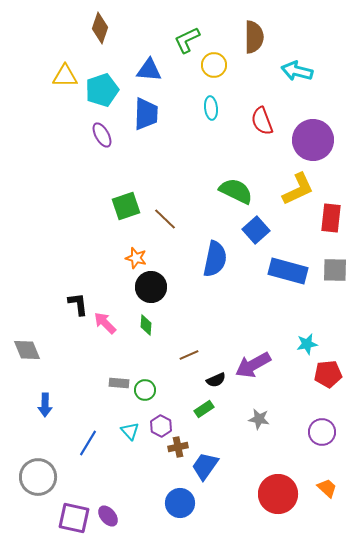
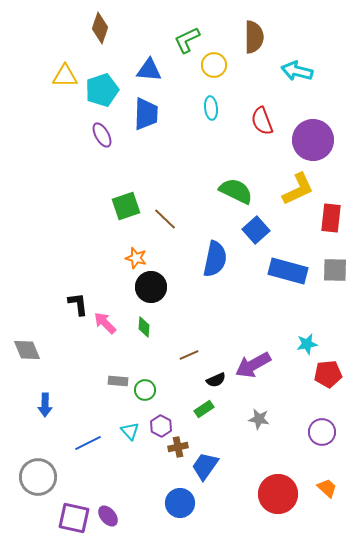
green diamond at (146, 325): moved 2 px left, 2 px down
gray rectangle at (119, 383): moved 1 px left, 2 px up
blue line at (88, 443): rotated 32 degrees clockwise
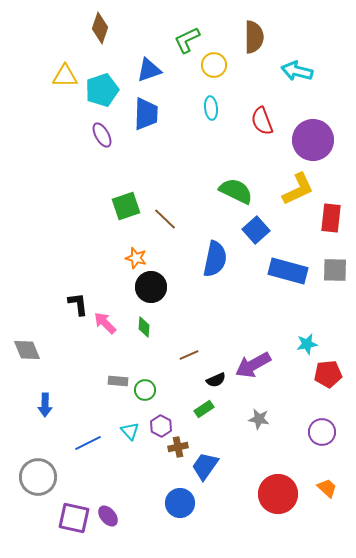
blue triangle at (149, 70): rotated 24 degrees counterclockwise
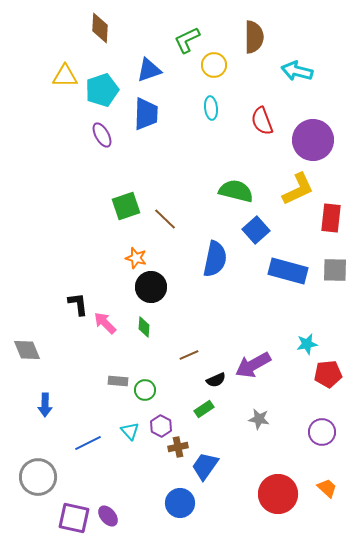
brown diamond at (100, 28): rotated 16 degrees counterclockwise
green semicircle at (236, 191): rotated 12 degrees counterclockwise
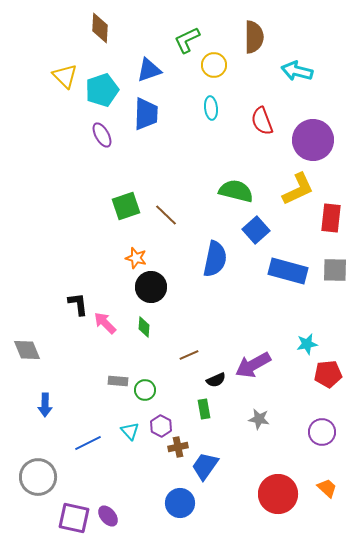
yellow triangle at (65, 76): rotated 44 degrees clockwise
brown line at (165, 219): moved 1 px right, 4 px up
green rectangle at (204, 409): rotated 66 degrees counterclockwise
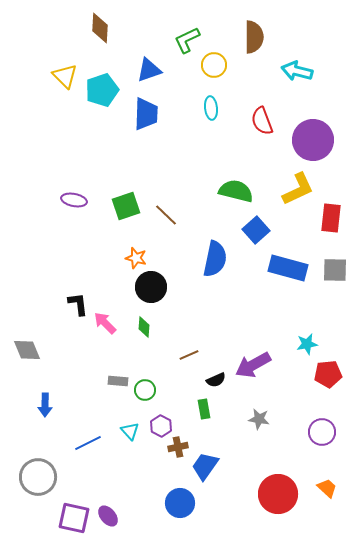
purple ellipse at (102, 135): moved 28 px left, 65 px down; rotated 50 degrees counterclockwise
blue rectangle at (288, 271): moved 3 px up
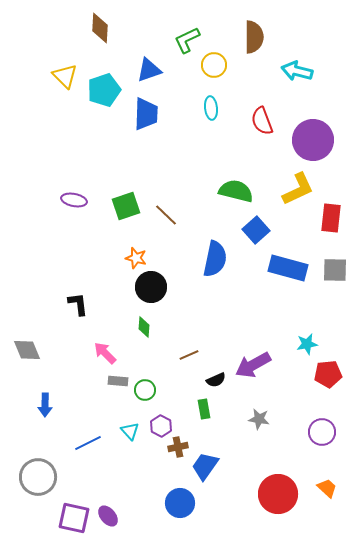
cyan pentagon at (102, 90): moved 2 px right
pink arrow at (105, 323): moved 30 px down
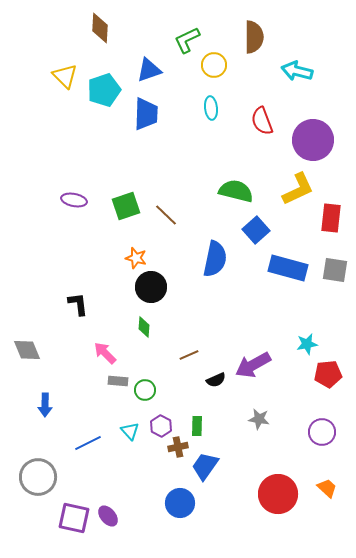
gray square at (335, 270): rotated 8 degrees clockwise
green rectangle at (204, 409): moved 7 px left, 17 px down; rotated 12 degrees clockwise
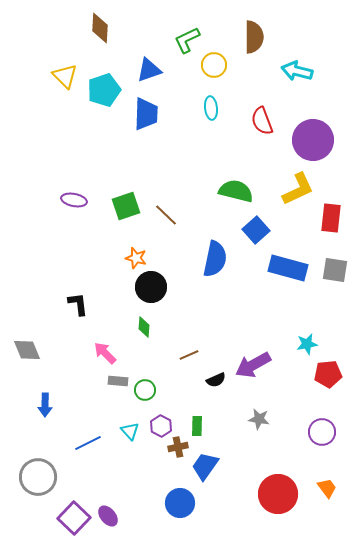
orange trapezoid at (327, 488): rotated 10 degrees clockwise
purple square at (74, 518): rotated 32 degrees clockwise
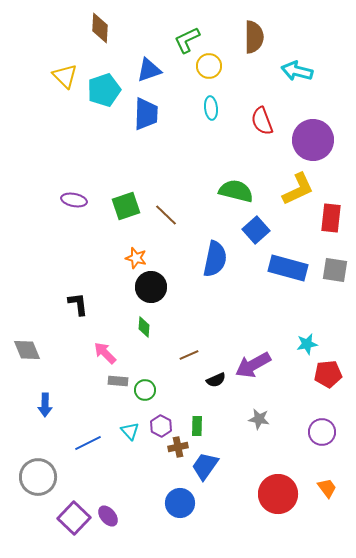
yellow circle at (214, 65): moved 5 px left, 1 px down
